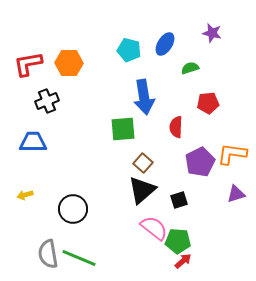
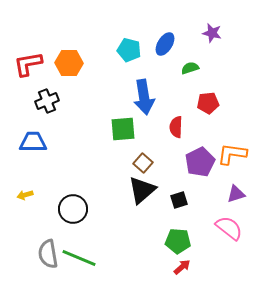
pink semicircle: moved 75 px right
red arrow: moved 1 px left, 6 px down
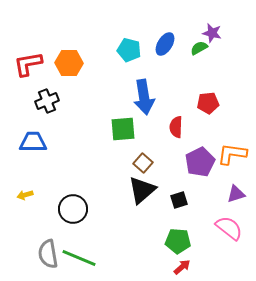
green semicircle: moved 9 px right, 20 px up; rotated 12 degrees counterclockwise
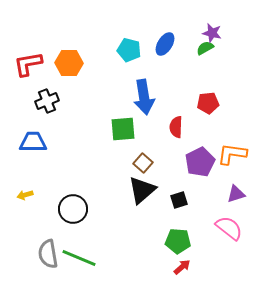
green semicircle: moved 6 px right
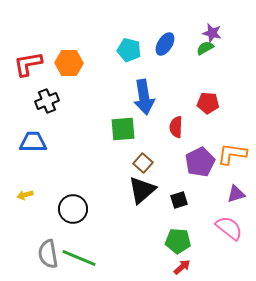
red pentagon: rotated 10 degrees clockwise
